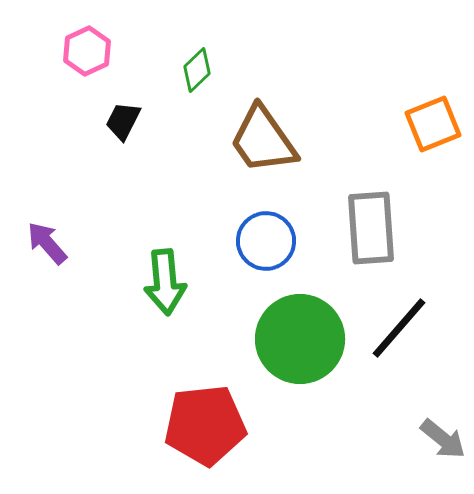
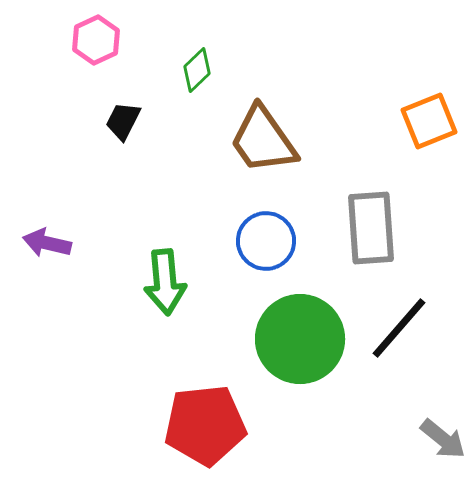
pink hexagon: moved 9 px right, 11 px up
orange square: moved 4 px left, 3 px up
purple arrow: rotated 36 degrees counterclockwise
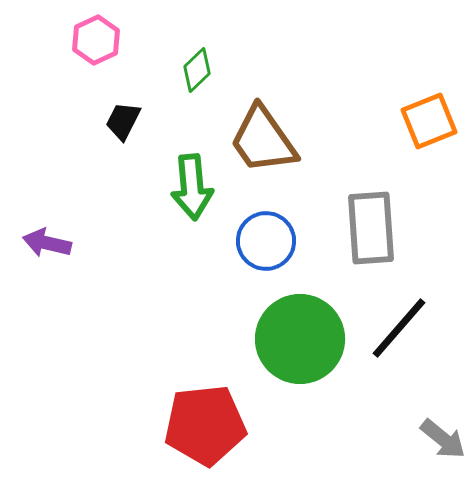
green arrow: moved 27 px right, 95 px up
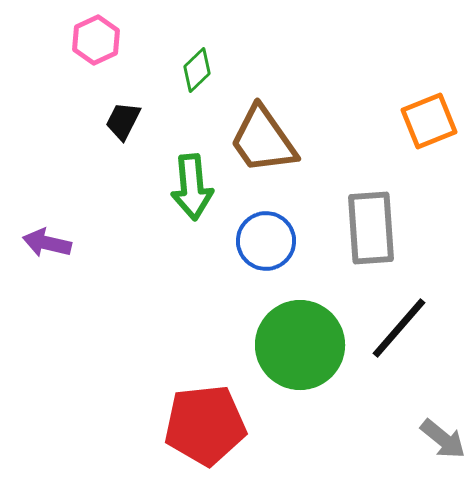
green circle: moved 6 px down
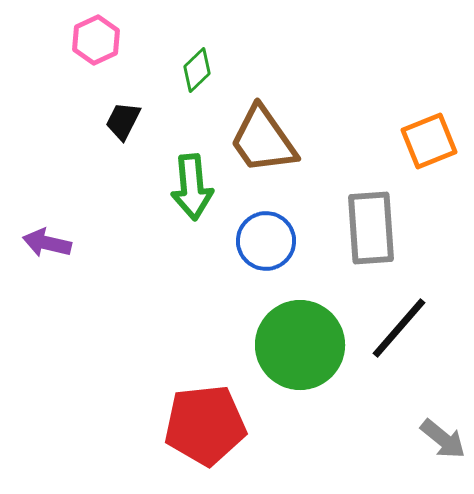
orange square: moved 20 px down
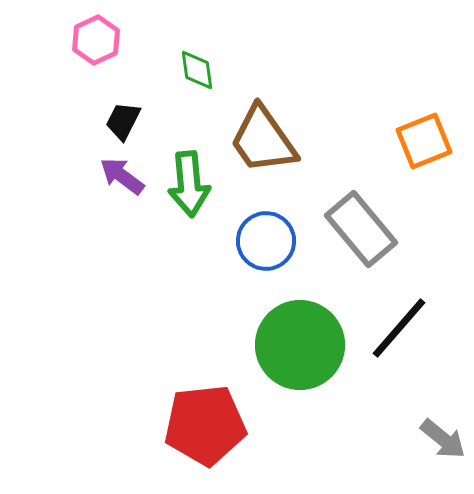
green diamond: rotated 54 degrees counterclockwise
orange square: moved 5 px left
green arrow: moved 3 px left, 3 px up
gray rectangle: moved 10 px left, 1 px down; rotated 36 degrees counterclockwise
purple arrow: moved 75 px right, 67 px up; rotated 24 degrees clockwise
